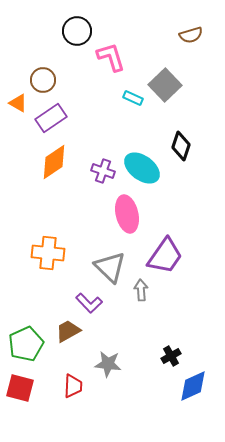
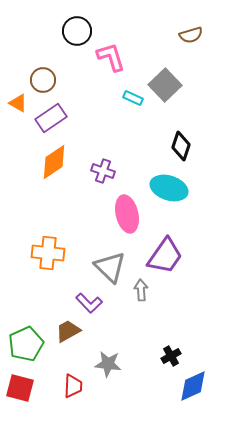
cyan ellipse: moved 27 px right, 20 px down; rotated 18 degrees counterclockwise
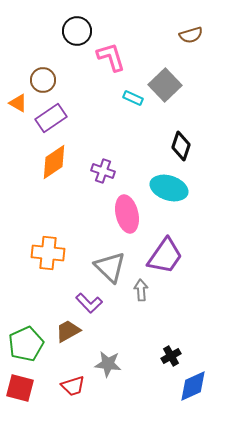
red trapezoid: rotated 70 degrees clockwise
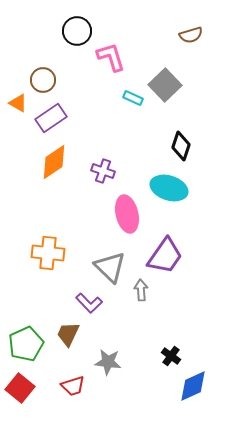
brown trapezoid: moved 3 px down; rotated 36 degrees counterclockwise
black cross: rotated 24 degrees counterclockwise
gray star: moved 2 px up
red square: rotated 24 degrees clockwise
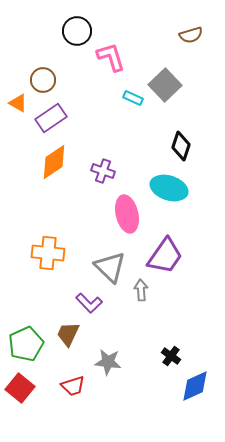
blue diamond: moved 2 px right
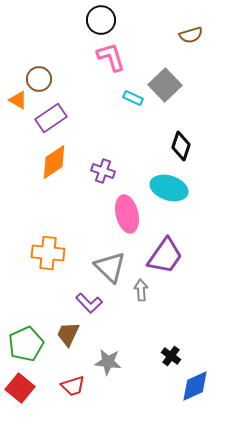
black circle: moved 24 px right, 11 px up
brown circle: moved 4 px left, 1 px up
orange triangle: moved 3 px up
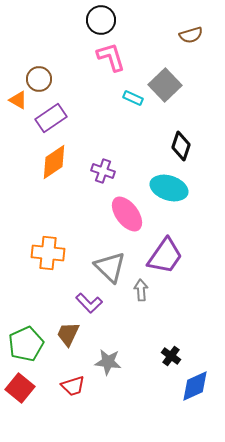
pink ellipse: rotated 24 degrees counterclockwise
